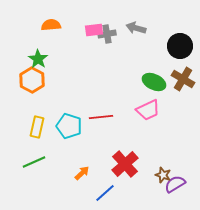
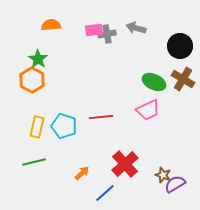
cyan pentagon: moved 5 px left
green line: rotated 10 degrees clockwise
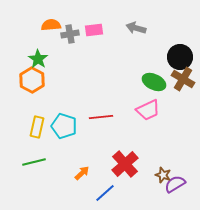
gray cross: moved 37 px left
black circle: moved 11 px down
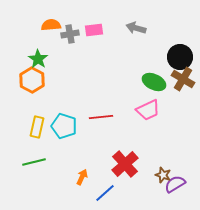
orange arrow: moved 4 px down; rotated 21 degrees counterclockwise
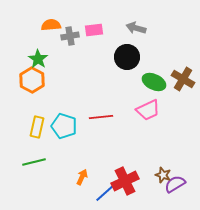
gray cross: moved 2 px down
black circle: moved 53 px left
red cross: moved 17 px down; rotated 16 degrees clockwise
